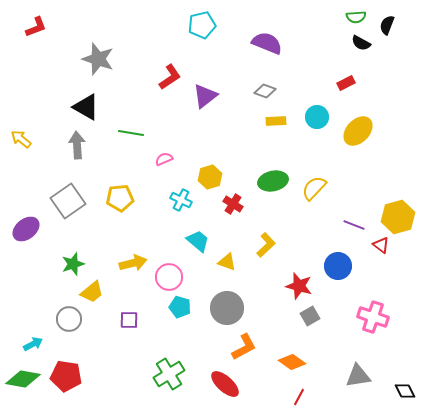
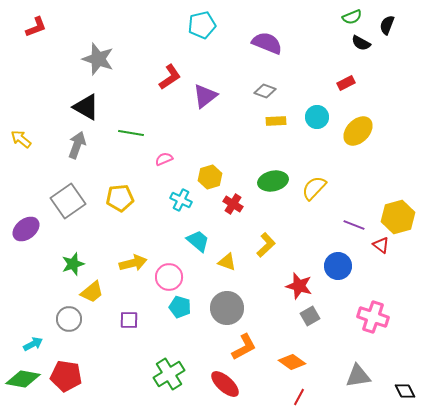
green semicircle at (356, 17): moved 4 px left; rotated 18 degrees counterclockwise
gray arrow at (77, 145): rotated 24 degrees clockwise
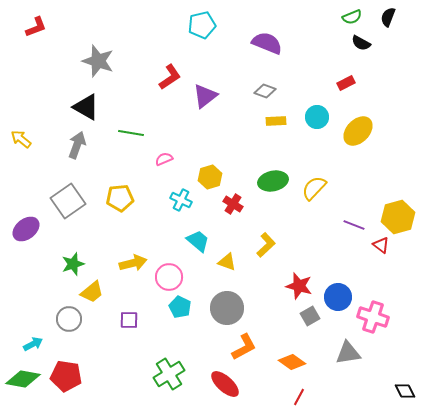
black semicircle at (387, 25): moved 1 px right, 8 px up
gray star at (98, 59): moved 2 px down
blue circle at (338, 266): moved 31 px down
cyan pentagon at (180, 307): rotated 10 degrees clockwise
gray triangle at (358, 376): moved 10 px left, 23 px up
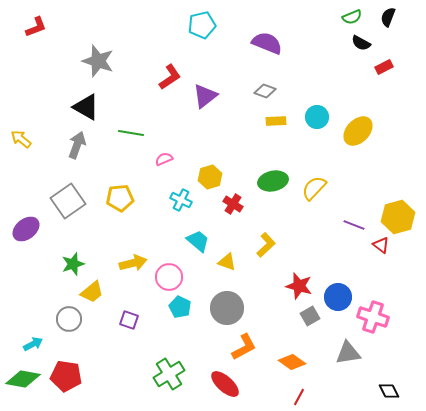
red rectangle at (346, 83): moved 38 px right, 16 px up
purple square at (129, 320): rotated 18 degrees clockwise
black diamond at (405, 391): moved 16 px left
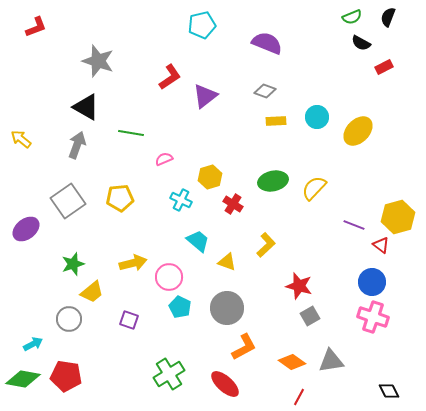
blue circle at (338, 297): moved 34 px right, 15 px up
gray triangle at (348, 353): moved 17 px left, 8 px down
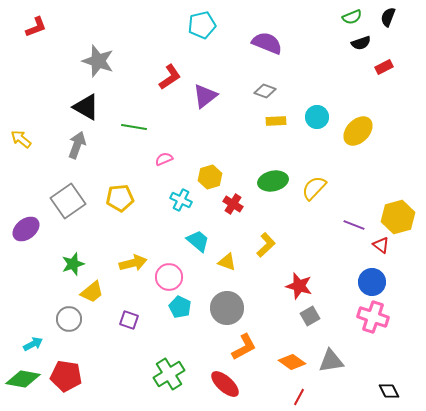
black semicircle at (361, 43): rotated 48 degrees counterclockwise
green line at (131, 133): moved 3 px right, 6 px up
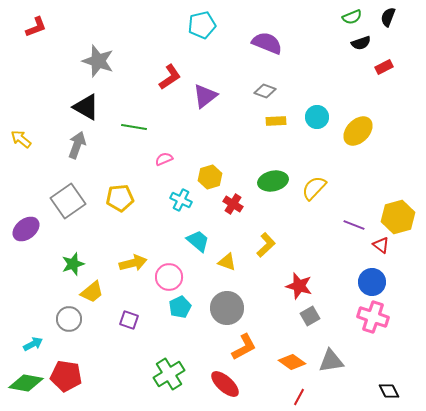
cyan pentagon at (180, 307): rotated 20 degrees clockwise
green diamond at (23, 379): moved 3 px right, 4 px down
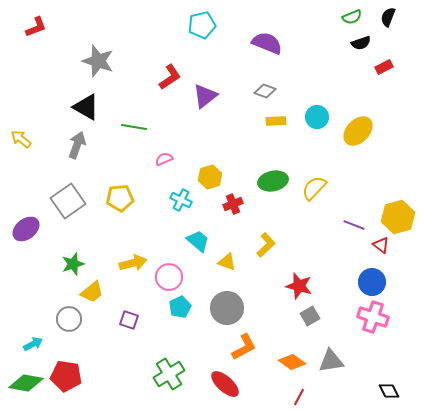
red cross at (233, 204): rotated 36 degrees clockwise
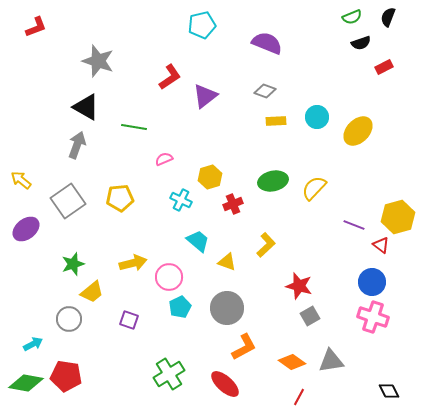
yellow arrow at (21, 139): moved 41 px down
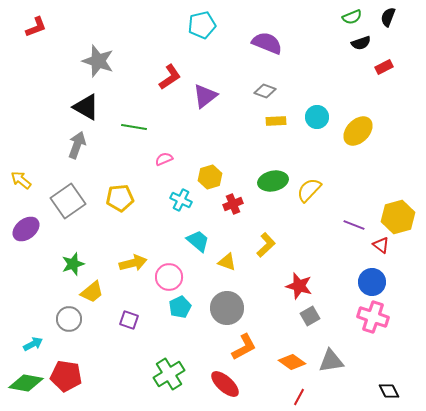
yellow semicircle at (314, 188): moved 5 px left, 2 px down
